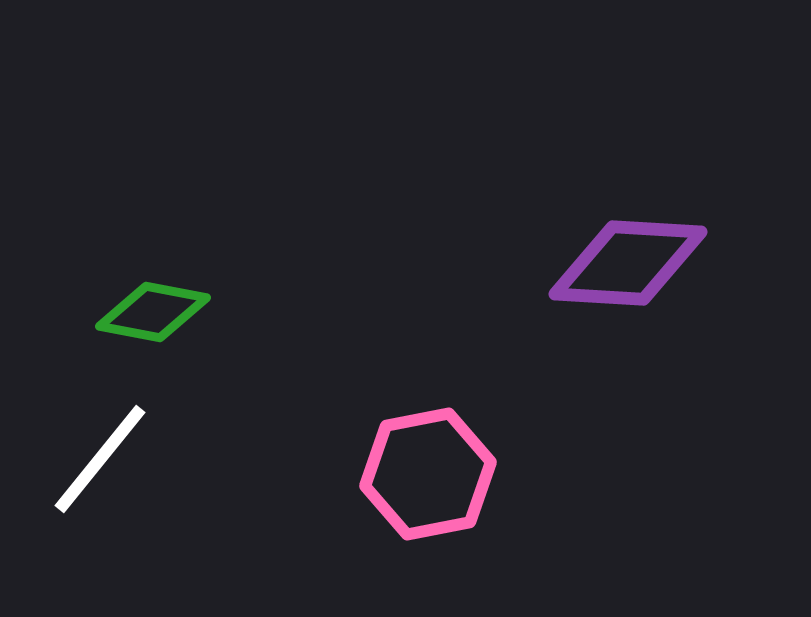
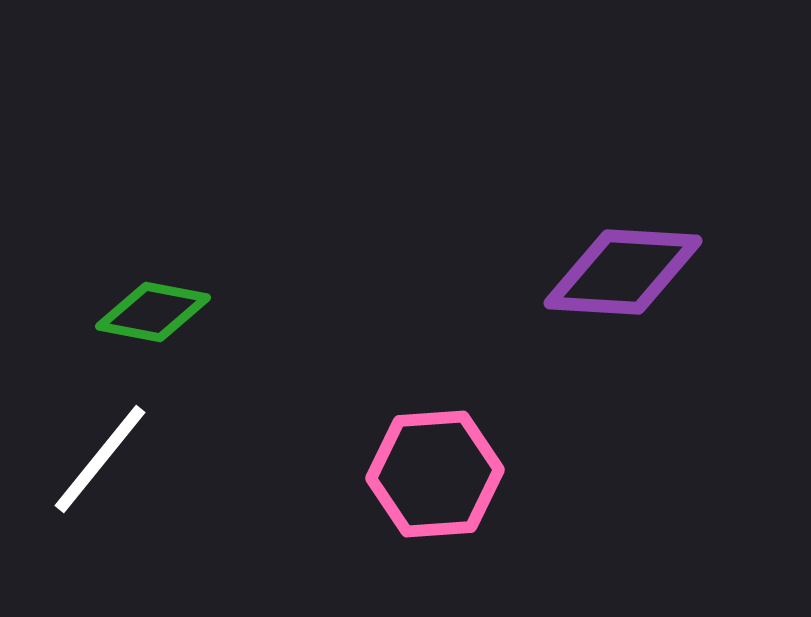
purple diamond: moved 5 px left, 9 px down
pink hexagon: moved 7 px right; rotated 7 degrees clockwise
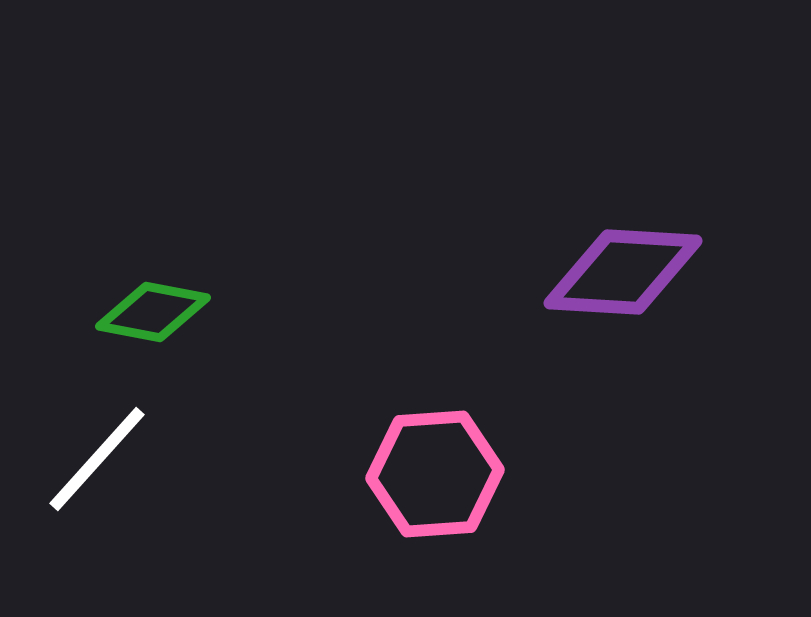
white line: moved 3 px left; rotated 3 degrees clockwise
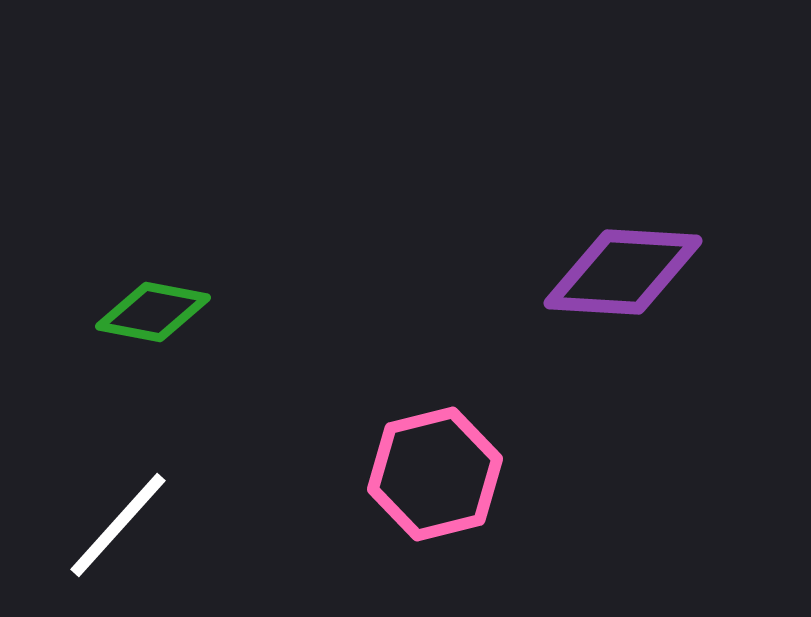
white line: moved 21 px right, 66 px down
pink hexagon: rotated 10 degrees counterclockwise
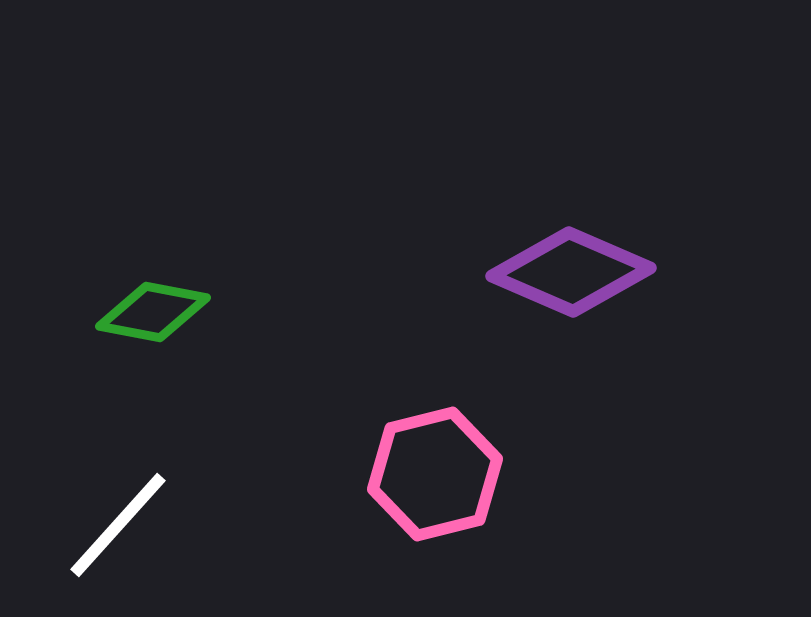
purple diamond: moved 52 px left; rotated 20 degrees clockwise
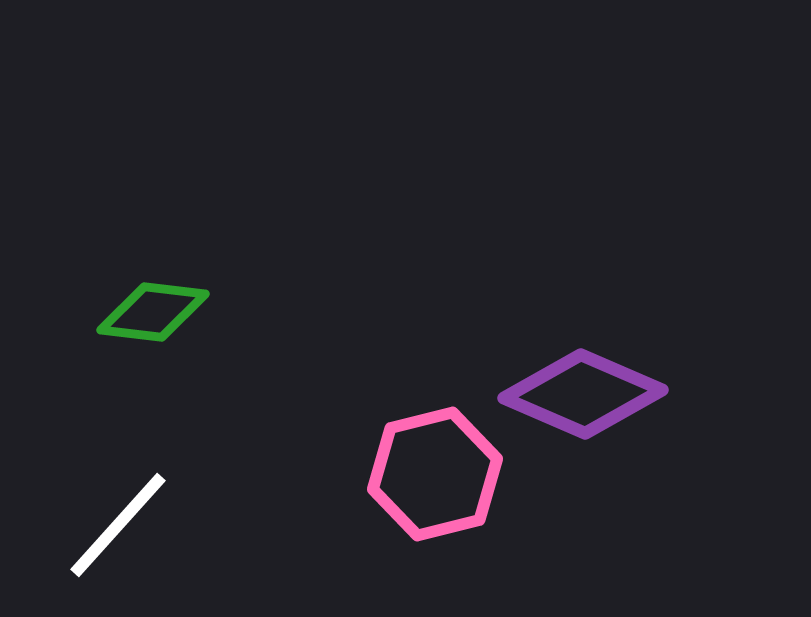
purple diamond: moved 12 px right, 122 px down
green diamond: rotated 4 degrees counterclockwise
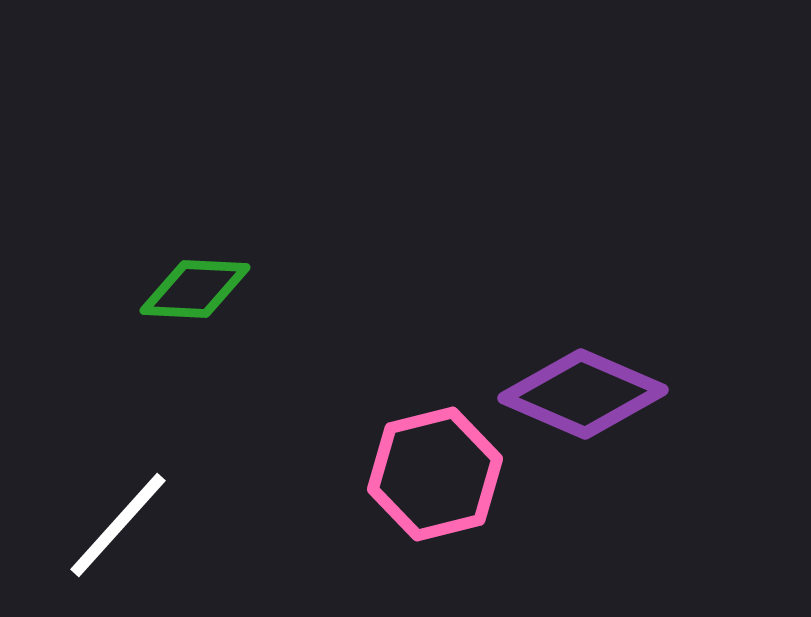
green diamond: moved 42 px right, 23 px up; rotated 4 degrees counterclockwise
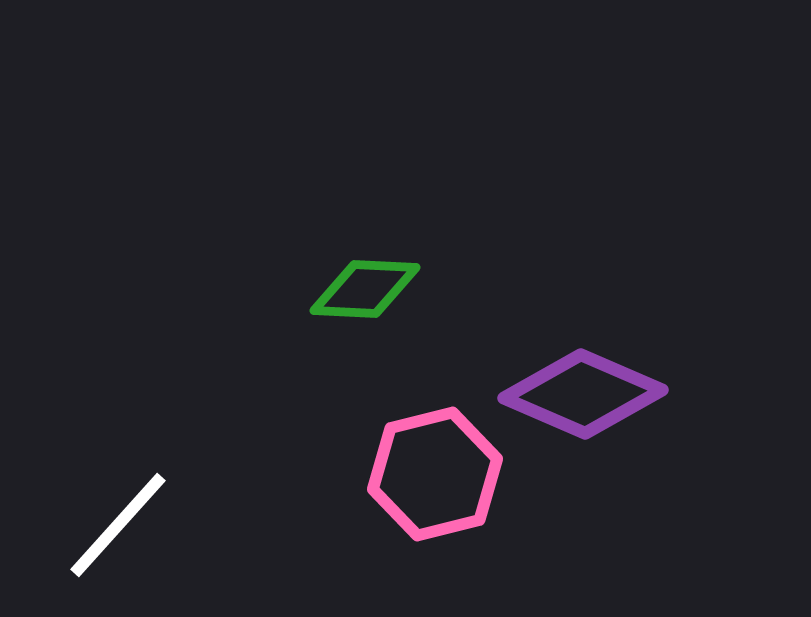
green diamond: moved 170 px right
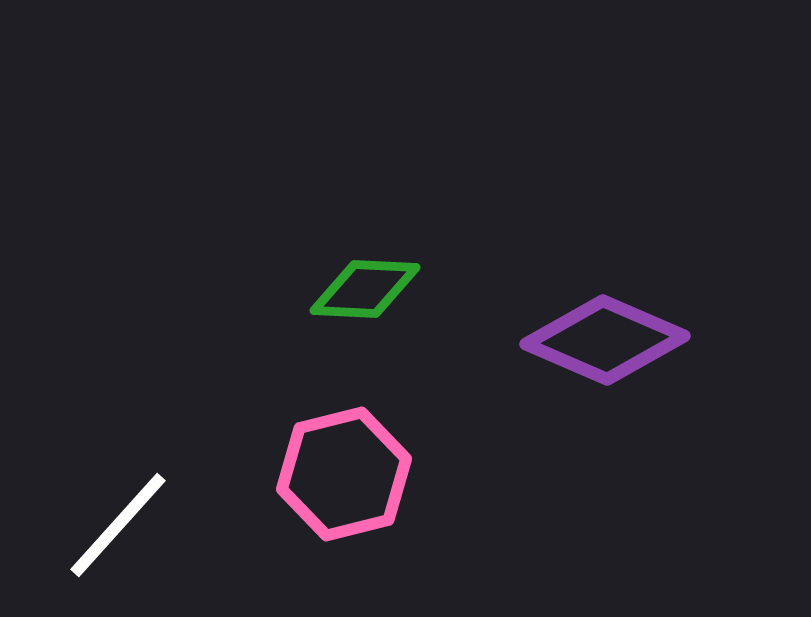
purple diamond: moved 22 px right, 54 px up
pink hexagon: moved 91 px left
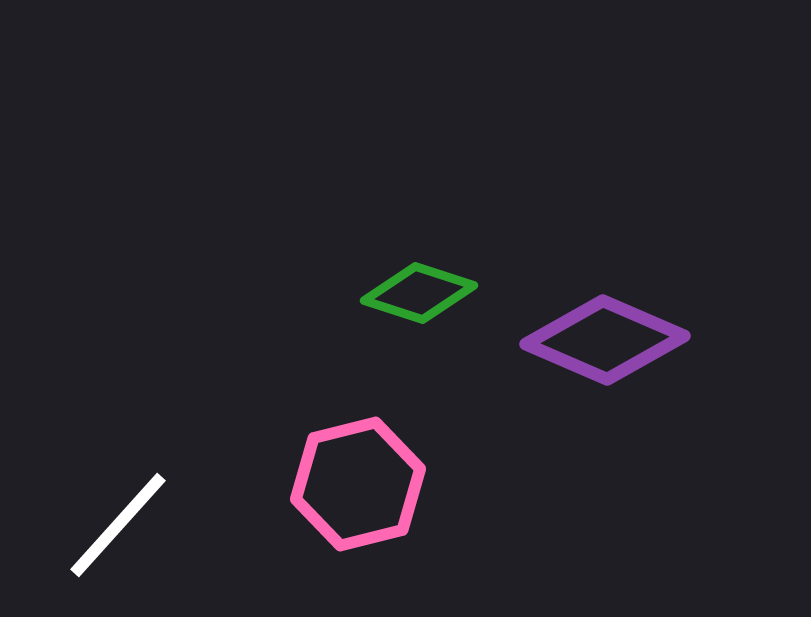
green diamond: moved 54 px right, 4 px down; rotated 15 degrees clockwise
pink hexagon: moved 14 px right, 10 px down
